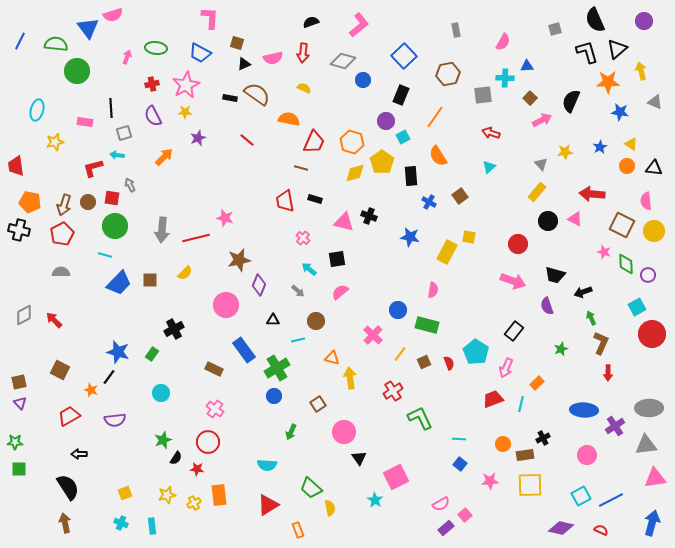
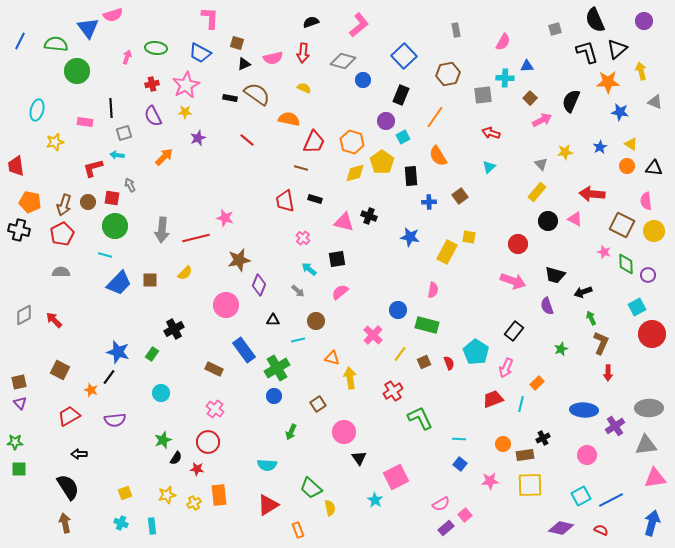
blue cross at (429, 202): rotated 32 degrees counterclockwise
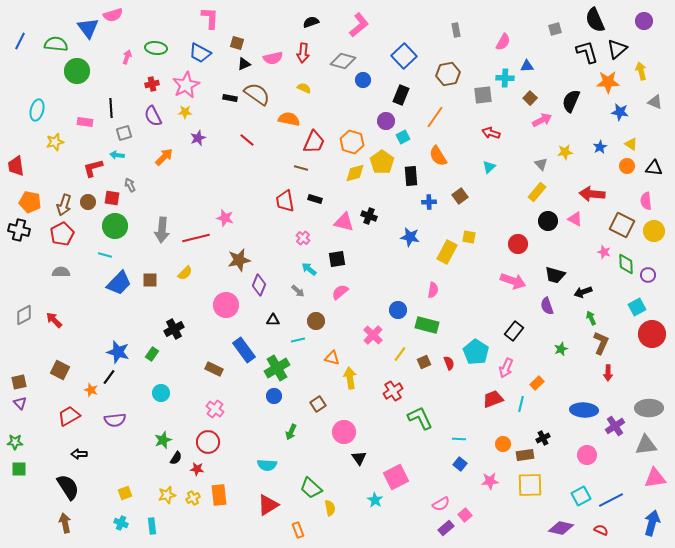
yellow cross at (194, 503): moved 1 px left, 5 px up
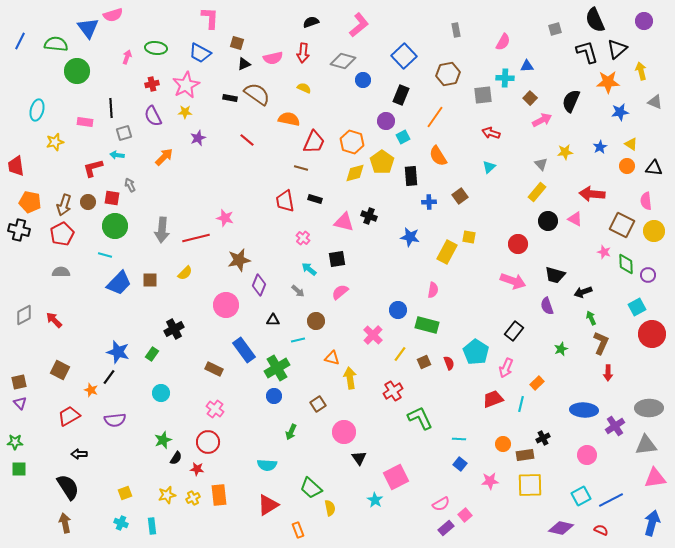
blue star at (620, 112): rotated 18 degrees counterclockwise
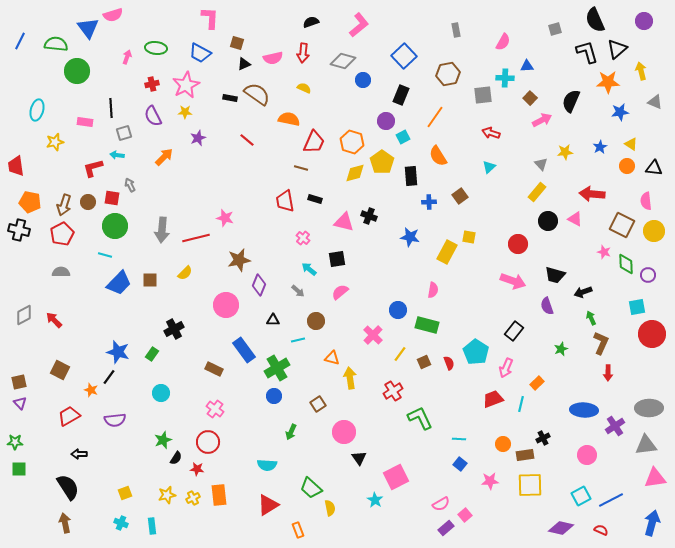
cyan square at (637, 307): rotated 18 degrees clockwise
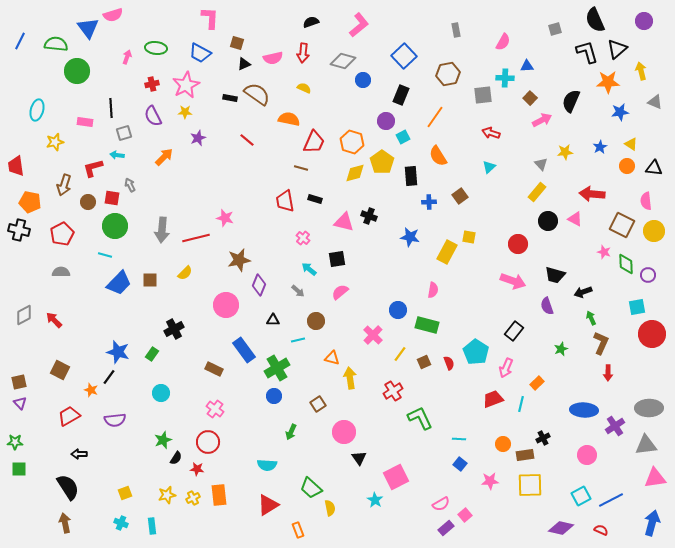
brown arrow at (64, 205): moved 20 px up
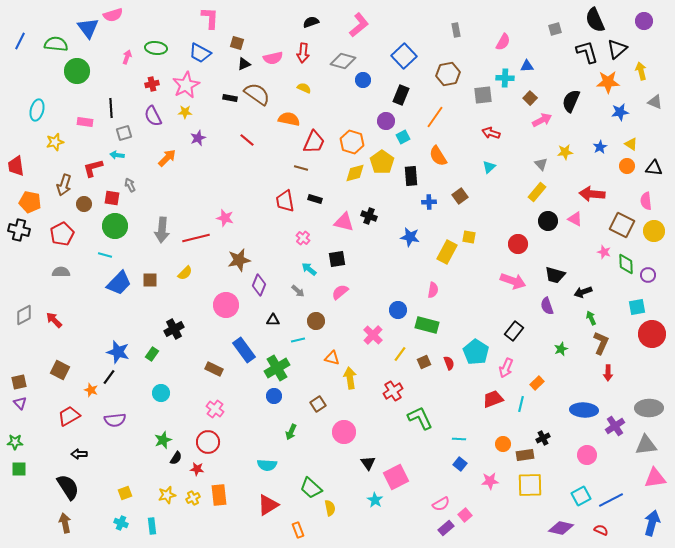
orange arrow at (164, 157): moved 3 px right, 1 px down
brown circle at (88, 202): moved 4 px left, 2 px down
black triangle at (359, 458): moved 9 px right, 5 px down
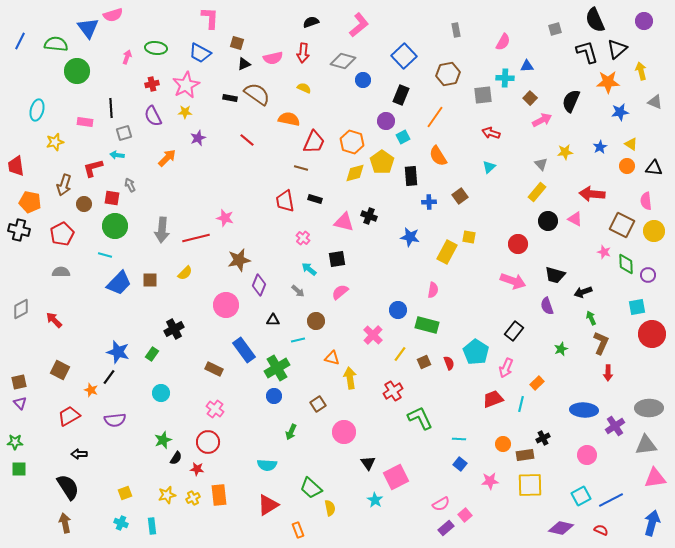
gray diamond at (24, 315): moved 3 px left, 6 px up
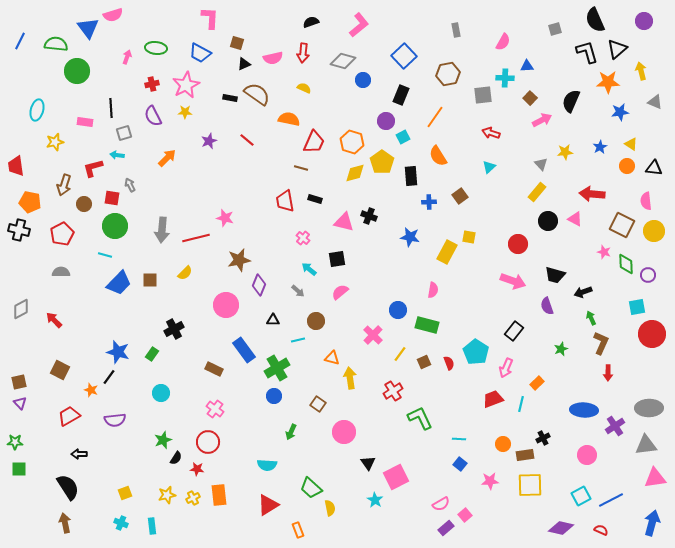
purple star at (198, 138): moved 11 px right, 3 px down
brown square at (318, 404): rotated 21 degrees counterclockwise
